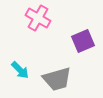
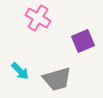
cyan arrow: moved 1 px down
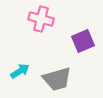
pink cross: moved 3 px right, 1 px down; rotated 15 degrees counterclockwise
cyan arrow: rotated 78 degrees counterclockwise
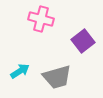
purple square: rotated 15 degrees counterclockwise
gray trapezoid: moved 2 px up
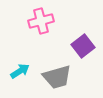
pink cross: moved 2 px down; rotated 30 degrees counterclockwise
purple square: moved 5 px down
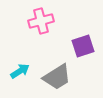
purple square: rotated 20 degrees clockwise
gray trapezoid: rotated 16 degrees counterclockwise
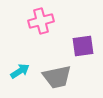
purple square: rotated 10 degrees clockwise
gray trapezoid: rotated 20 degrees clockwise
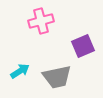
purple square: rotated 15 degrees counterclockwise
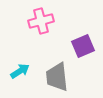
gray trapezoid: rotated 96 degrees clockwise
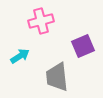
cyan arrow: moved 15 px up
